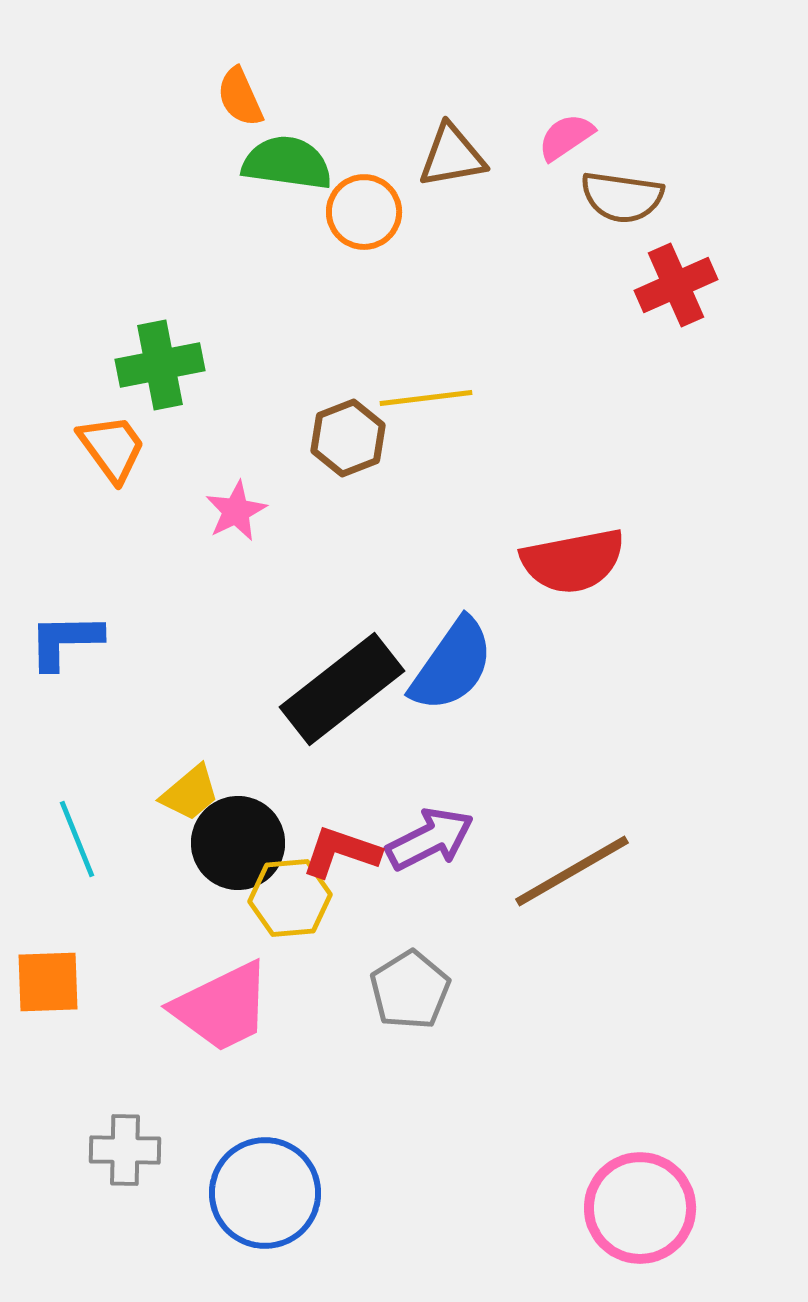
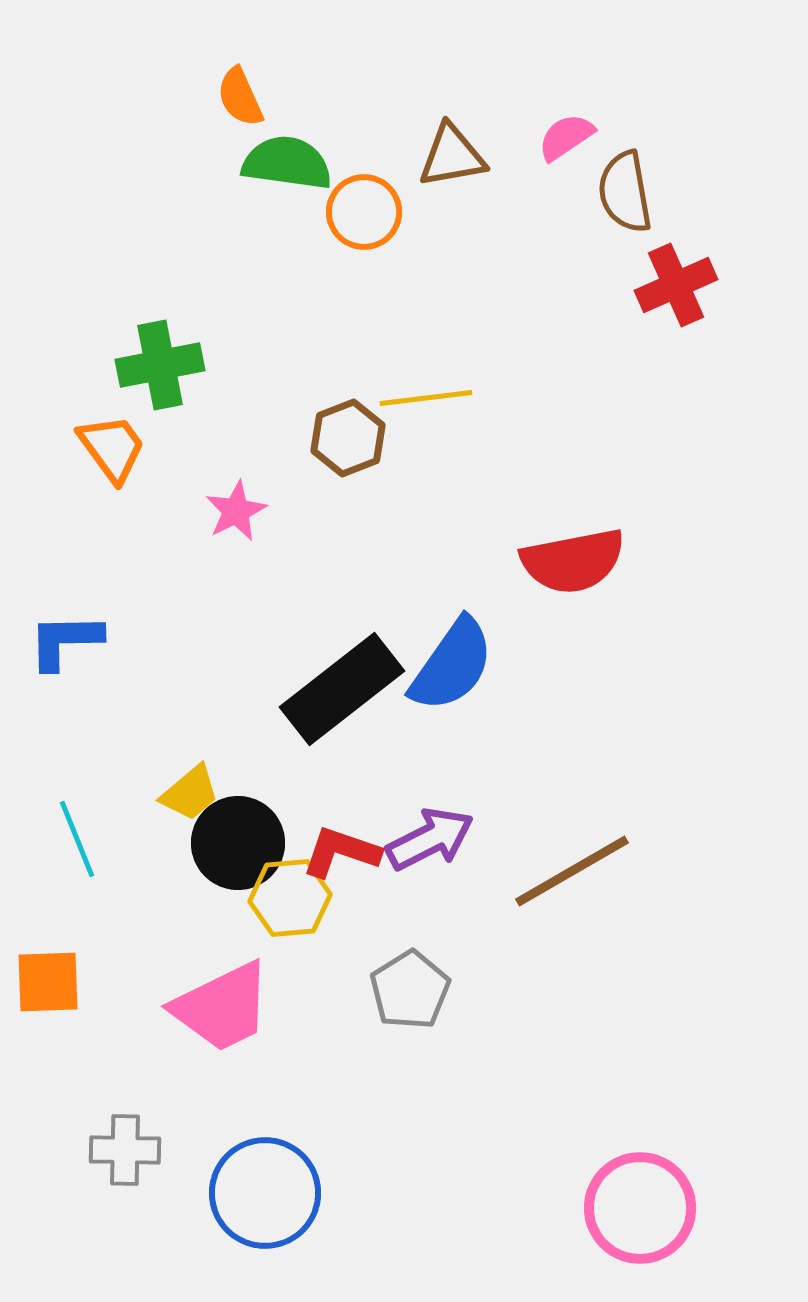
brown semicircle: moved 3 px right, 5 px up; rotated 72 degrees clockwise
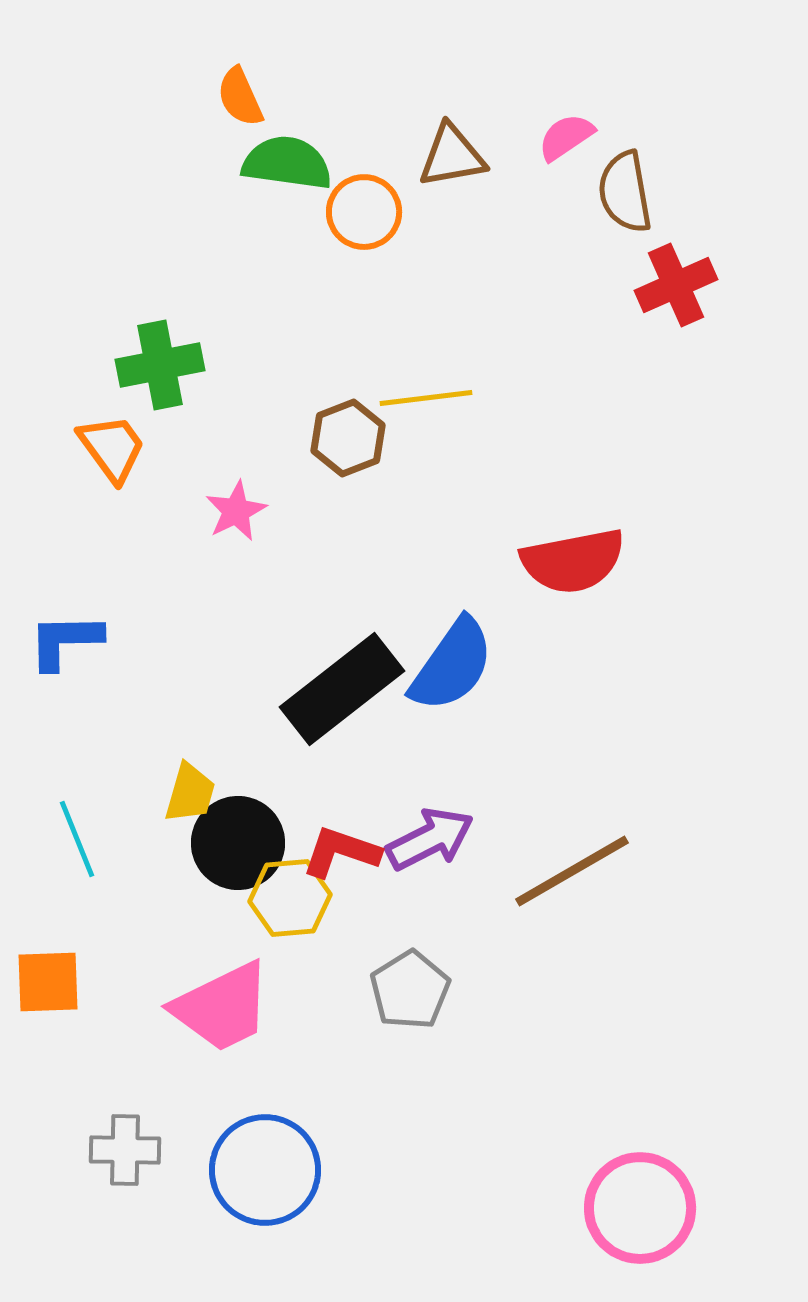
yellow trapezoid: rotated 34 degrees counterclockwise
blue circle: moved 23 px up
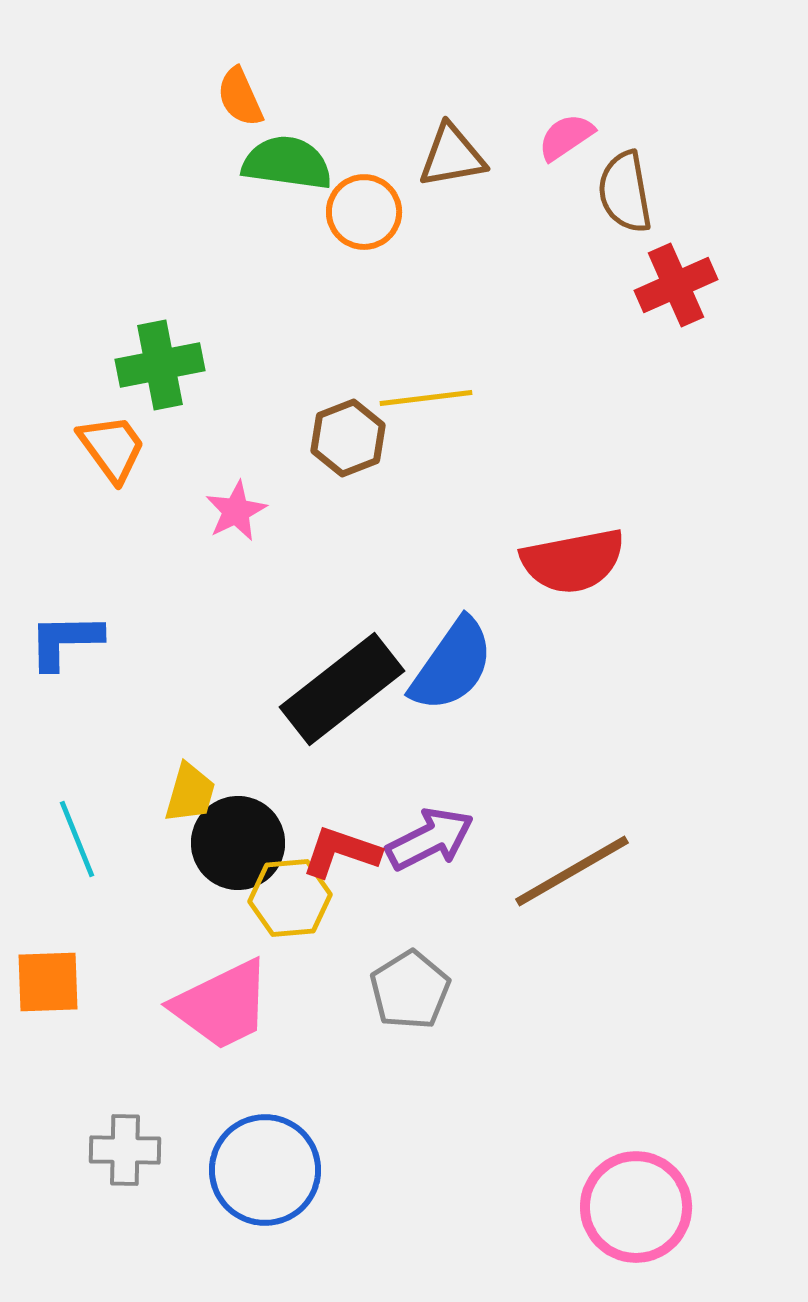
pink trapezoid: moved 2 px up
pink circle: moved 4 px left, 1 px up
